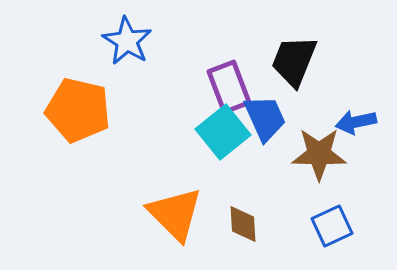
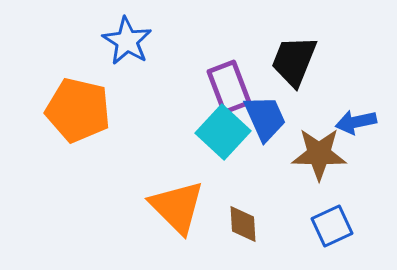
cyan square: rotated 8 degrees counterclockwise
orange triangle: moved 2 px right, 7 px up
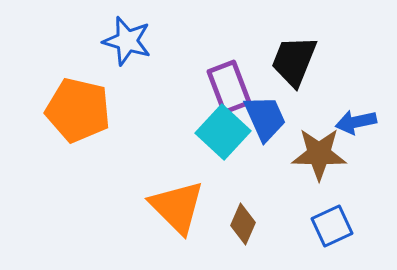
blue star: rotated 15 degrees counterclockwise
brown diamond: rotated 27 degrees clockwise
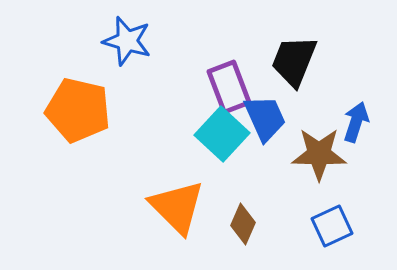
blue arrow: rotated 120 degrees clockwise
cyan square: moved 1 px left, 2 px down
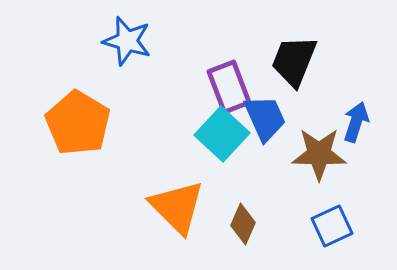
orange pentagon: moved 13 px down; rotated 18 degrees clockwise
